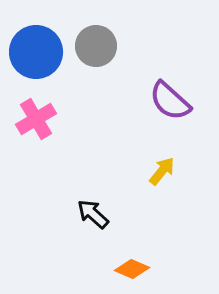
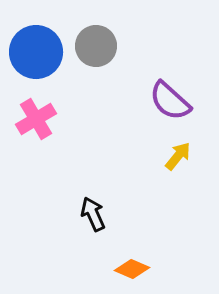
yellow arrow: moved 16 px right, 15 px up
black arrow: rotated 24 degrees clockwise
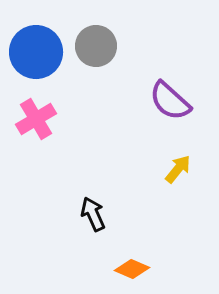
yellow arrow: moved 13 px down
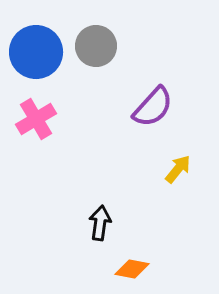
purple semicircle: moved 17 px left, 6 px down; rotated 90 degrees counterclockwise
black arrow: moved 7 px right, 9 px down; rotated 32 degrees clockwise
orange diamond: rotated 12 degrees counterclockwise
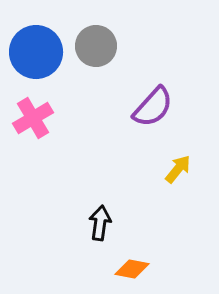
pink cross: moved 3 px left, 1 px up
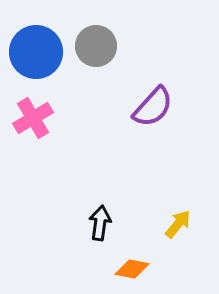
yellow arrow: moved 55 px down
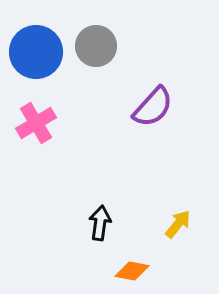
pink cross: moved 3 px right, 5 px down
orange diamond: moved 2 px down
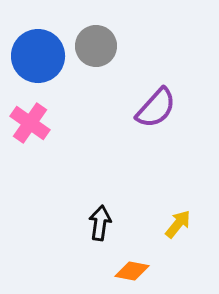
blue circle: moved 2 px right, 4 px down
purple semicircle: moved 3 px right, 1 px down
pink cross: moved 6 px left; rotated 24 degrees counterclockwise
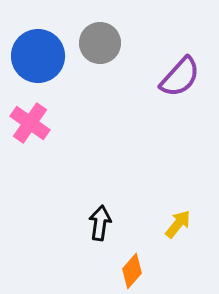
gray circle: moved 4 px right, 3 px up
purple semicircle: moved 24 px right, 31 px up
orange diamond: rotated 60 degrees counterclockwise
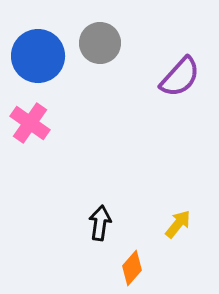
orange diamond: moved 3 px up
